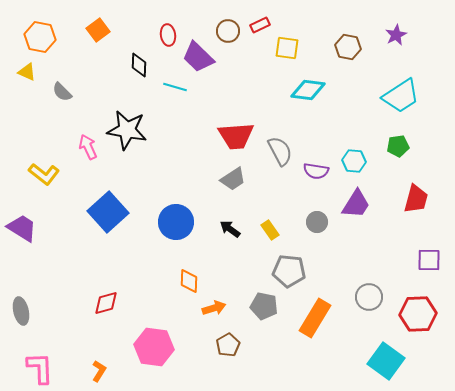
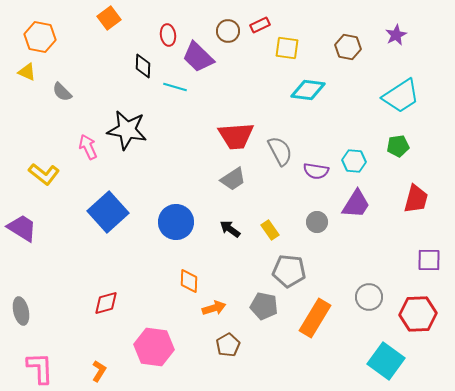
orange square at (98, 30): moved 11 px right, 12 px up
black diamond at (139, 65): moved 4 px right, 1 px down
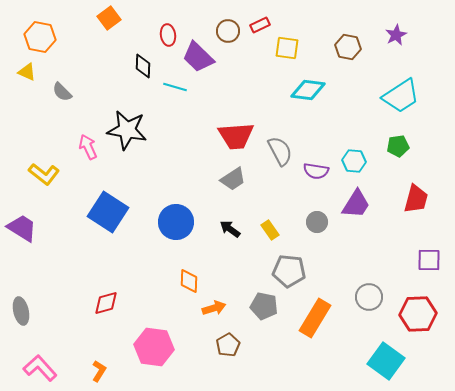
blue square at (108, 212): rotated 15 degrees counterclockwise
pink L-shape at (40, 368): rotated 40 degrees counterclockwise
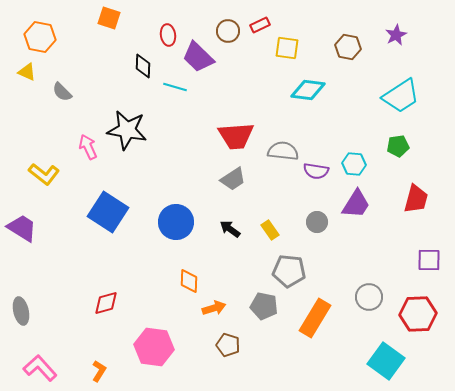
orange square at (109, 18): rotated 35 degrees counterclockwise
gray semicircle at (280, 151): moved 3 px right; rotated 56 degrees counterclockwise
cyan hexagon at (354, 161): moved 3 px down
brown pentagon at (228, 345): rotated 25 degrees counterclockwise
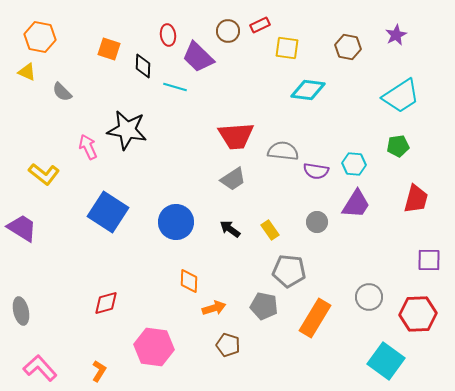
orange square at (109, 18): moved 31 px down
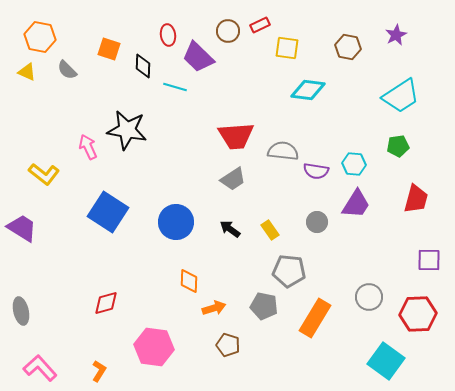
gray semicircle at (62, 92): moved 5 px right, 22 px up
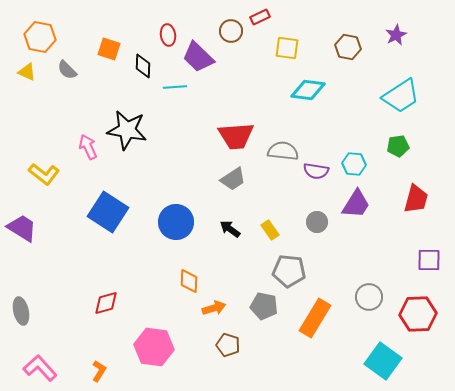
red rectangle at (260, 25): moved 8 px up
brown circle at (228, 31): moved 3 px right
cyan line at (175, 87): rotated 20 degrees counterclockwise
cyan square at (386, 361): moved 3 px left
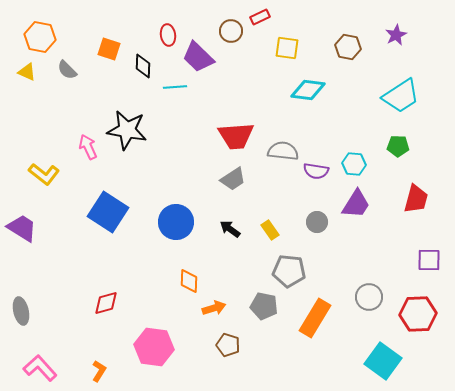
green pentagon at (398, 146): rotated 10 degrees clockwise
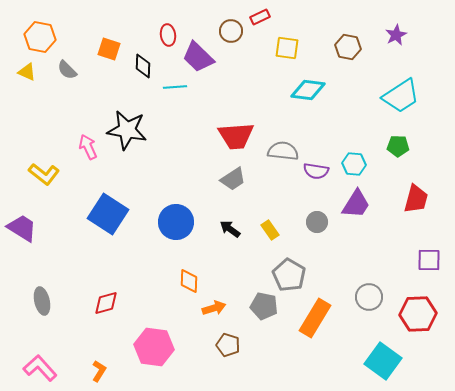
blue square at (108, 212): moved 2 px down
gray pentagon at (289, 271): moved 4 px down; rotated 24 degrees clockwise
gray ellipse at (21, 311): moved 21 px right, 10 px up
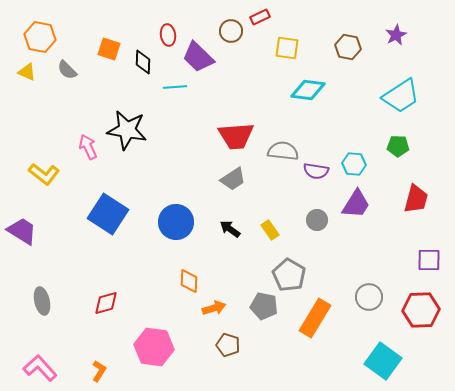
black diamond at (143, 66): moved 4 px up
gray circle at (317, 222): moved 2 px up
purple trapezoid at (22, 228): moved 3 px down
red hexagon at (418, 314): moved 3 px right, 4 px up
